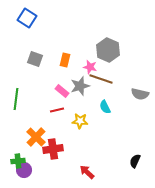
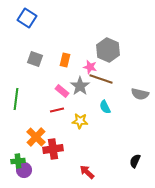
gray star: rotated 18 degrees counterclockwise
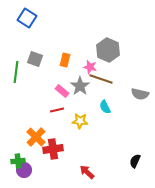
green line: moved 27 px up
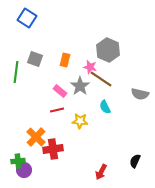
brown line: rotated 15 degrees clockwise
pink rectangle: moved 2 px left
red arrow: moved 14 px right; rotated 105 degrees counterclockwise
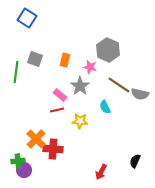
brown line: moved 18 px right, 6 px down
pink rectangle: moved 4 px down
orange cross: moved 2 px down
red cross: rotated 12 degrees clockwise
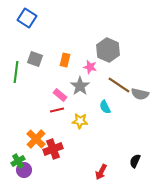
red cross: rotated 24 degrees counterclockwise
green cross: rotated 24 degrees counterclockwise
